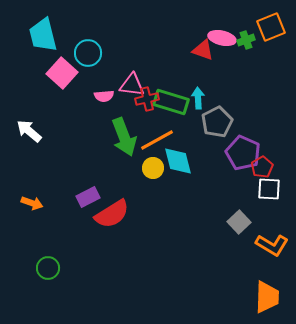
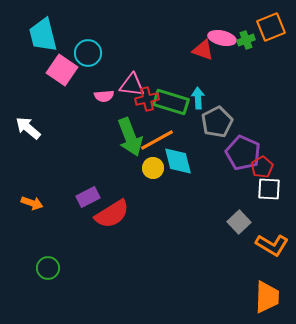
pink square: moved 3 px up; rotated 8 degrees counterclockwise
white arrow: moved 1 px left, 3 px up
green arrow: moved 6 px right
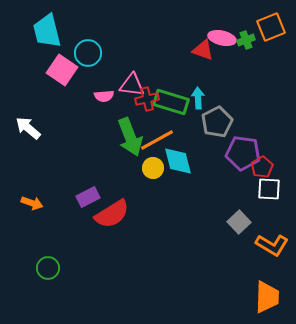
cyan trapezoid: moved 4 px right, 4 px up
purple pentagon: rotated 16 degrees counterclockwise
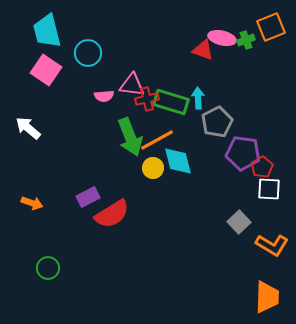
pink square: moved 16 px left
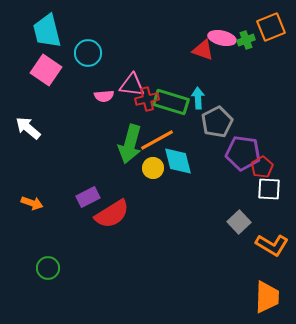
green arrow: moved 7 px down; rotated 36 degrees clockwise
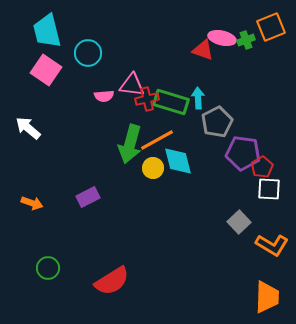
red semicircle: moved 67 px down
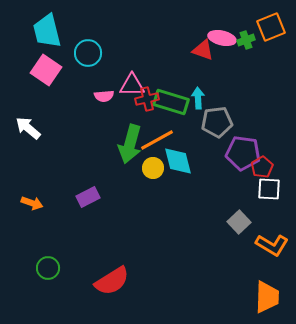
pink triangle: rotated 8 degrees counterclockwise
gray pentagon: rotated 20 degrees clockwise
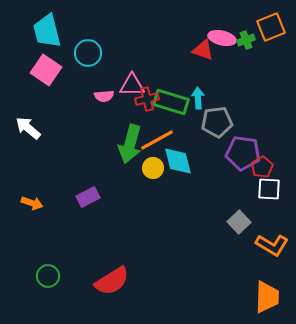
green circle: moved 8 px down
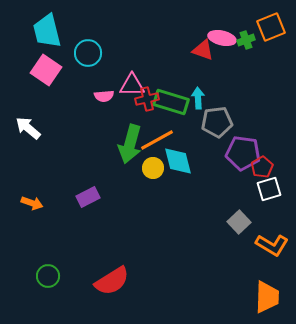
white square: rotated 20 degrees counterclockwise
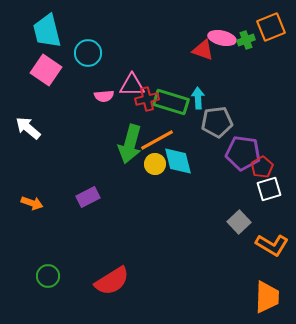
yellow circle: moved 2 px right, 4 px up
